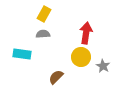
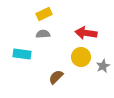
yellow rectangle: rotated 35 degrees clockwise
red arrow: rotated 90 degrees counterclockwise
gray star: rotated 16 degrees clockwise
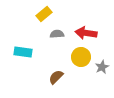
yellow rectangle: rotated 14 degrees counterclockwise
gray semicircle: moved 14 px right
cyan rectangle: moved 1 px right, 2 px up
gray star: moved 1 px left, 1 px down
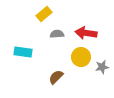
gray star: rotated 16 degrees clockwise
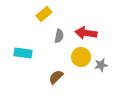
gray semicircle: moved 2 px right, 2 px down; rotated 104 degrees clockwise
cyan rectangle: moved 1 px down
gray star: moved 1 px left, 2 px up
